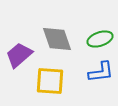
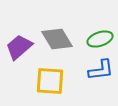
gray diamond: rotated 12 degrees counterclockwise
purple trapezoid: moved 8 px up
blue L-shape: moved 2 px up
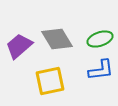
purple trapezoid: moved 1 px up
yellow square: rotated 16 degrees counterclockwise
